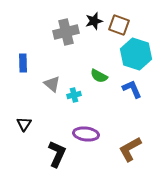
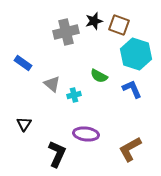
blue rectangle: rotated 54 degrees counterclockwise
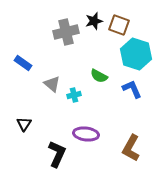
brown L-shape: moved 1 px right, 1 px up; rotated 32 degrees counterclockwise
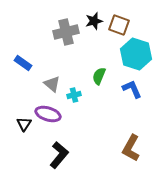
green semicircle: rotated 84 degrees clockwise
purple ellipse: moved 38 px left, 20 px up; rotated 10 degrees clockwise
black L-shape: moved 2 px right, 1 px down; rotated 16 degrees clockwise
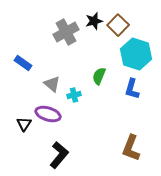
brown square: moved 1 px left; rotated 25 degrees clockwise
gray cross: rotated 15 degrees counterclockwise
blue L-shape: rotated 140 degrees counterclockwise
brown L-shape: rotated 8 degrees counterclockwise
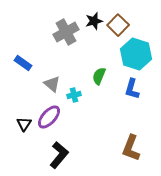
purple ellipse: moved 1 px right, 3 px down; rotated 65 degrees counterclockwise
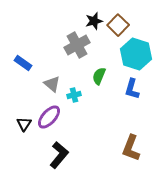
gray cross: moved 11 px right, 13 px down
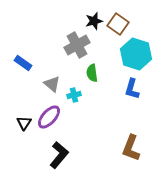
brown square: moved 1 px up; rotated 10 degrees counterclockwise
green semicircle: moved 7 px left, 3 px up; rotated 30 degrees counterclockwise
black triangle: moved 1 px up
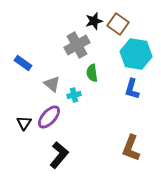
cyan hexagon: rotated 8 degrees counterclockwise
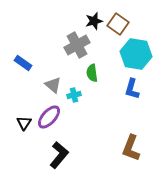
gray triangle: moved 1 px right, 1 px down
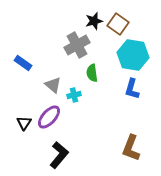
cyan hexagon: moved 3 px left, 1 px down
